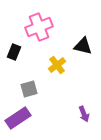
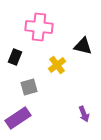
pink cross: rotated 28 degrees clockwise
black rectangle: moved 1 px right, 5 px down
gray square: moved 2 px up
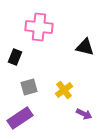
black triangle: moved 2 px right, 1 px down
yellow cross: moved 7 px right, 25 px down
purple arrow: rotated 42 degrees counterclockwise
purple rectangle: moved 2 px right
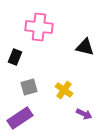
yellow cross: rotated 18 degrees counterclockwise
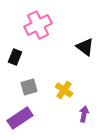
pink cross: moved 1 px left, 2 px up; rotated 32 degrees counterclockwise
black triangle: rotated 24 degrees clockwise
purple arrow: rotated 105 degrees counterclockwise
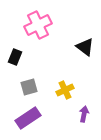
yellow cross: moved 1 px right; rotated 30 degrees clockwise
purple rectangle: moved 8 px right
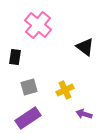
pink cross: rotated 24 degrees counterclockwise
black rectangle: rotated 14 degrees counterclockwise
purple arrow: rotated 84 degrees counterclockwise
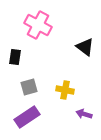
pink cross: rotated 12 degrees counterclockwise
yellow cross: rotated 36 degrees clockwise
purple rectangle: moved 1 px left, 1 px up
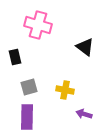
pink cross: rotated 12 degrees counterclockwise
black rectangle: rotated 21 degrees counterclockwise
purple rectangle: rotated 55 degrees counterclockwise
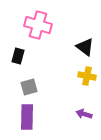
black rectangle: moved 3 px right, 1 px up; rotated 28 degrees clockwise
yellow cross: moved 22 px right, 14 px up
